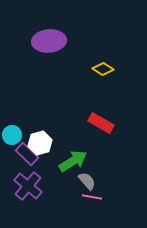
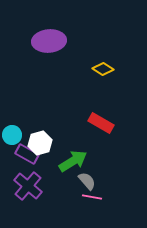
purple rectangle: rotated 15 degrees counterclockwise
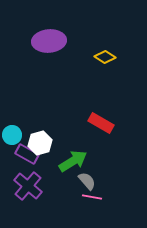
yellow diamond: moved 2 px right, 12 px up
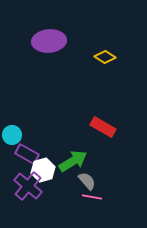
red rectangle: moved 2 px right, 4 px down
white hexagon: moved 3 px right, 27 px down
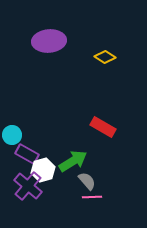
pink line: rotated 12 degrees counterclockwise
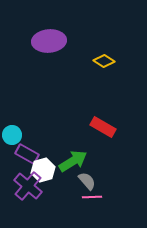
yellow diamond: moved 1 px left, 4 px down
